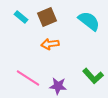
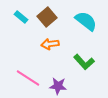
brown square: rotated 18 degrees counterclockwise
cyan semicircle: moved 3 px left
green L-shape: moved 9 px left, 14 px up
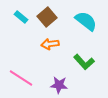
pink line: moved 7 px left
purple star: moved 1 px right, 1 px up
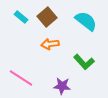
purple star: moved 3 px right, 1 px down
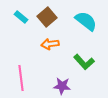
pink line: rotated 50 degrees clockwise
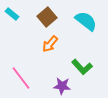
cyan rectangle: moved 9 px left, 3 px up
orange arrow: rotated 42 degrees counterclockwise
green L-shape: moved 2 px left, 5 px down
pink line: rotated 30 degrees counterclockwise
